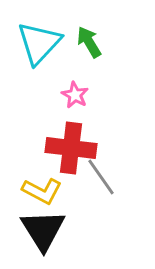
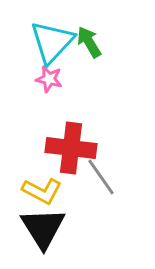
cyan triangle: moved 13 px right, 1 px up
pink star: moved 26 px left, 16 px up; rotated 16 degrees counterclockwise
black triangle: moved 2 px up
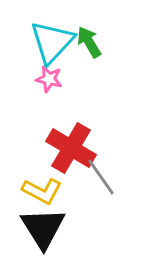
red cross: rotated 24 degrees clockwise
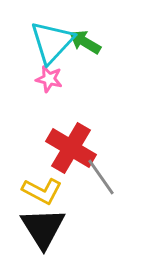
green arrow: moved 4 px left; rotated 28 degrees counterclockwise
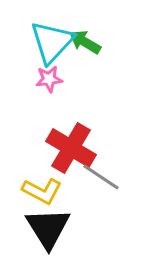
pink star: rotated 20 degrees counterclockwise
gray line: rotated 21 degrees counterclockwise
black triangle: moved 5 px right
